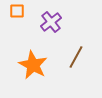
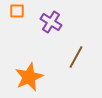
purple cross: rotated 20 degrees counterclockwise
orange star: moved 4 px left, 12 px down; rotated 20 degrees clockwise
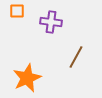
purple cross: rotated 25 degrees counterclockwise
orange star: moved 2 px left, 1 px down
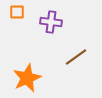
orange square: moved 1 px down
brown line: rotated 25 degrees clockwise
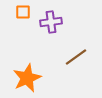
orange square: moved 6 px right
purple cross: rotated 15 degrees counterclockwise
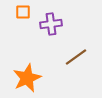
purple cross: moved 2 px down
